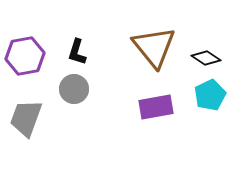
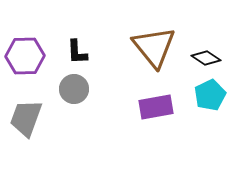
black L-shape: rotated 20 degrees counterclockwise
purple hexagon: rotated 9 degrees clockwise
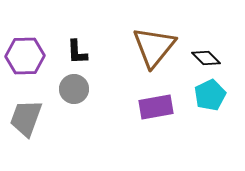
brown triangle: rotated 18 degrees clockwise
black diamond: rotated 12 degrees clockwise
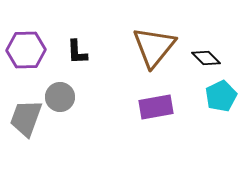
purple hexagon: moved 1 px right, 6 px up
gray circle: moved 14 px left, 8 px down
cyan pentagon: moved 11 px right, 1 px down
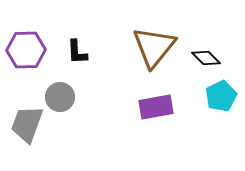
gray trapezoid: moved 1 px right, 6 px down
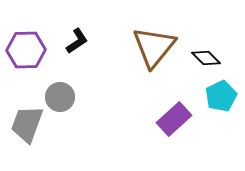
black L-shape: moved 11 px up; rotated 120 degrees counterclockwise
purple rectangle: moved 18 px right, 12 px down; rotated 32 degrees counterclockwise
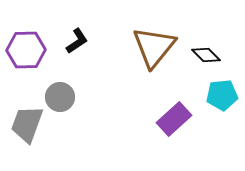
black diamond: moved 3 px up
cyan pentagon: moved 1 px right, 1 px up; rotated 20 degrees clockwise
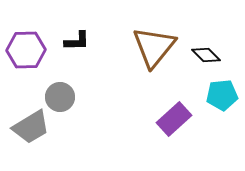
black L-shape: rotated 32 degrees clockwise
gray trapezoid: moved 4 px right, 3 px down; rotated 141 degrees counterclockwise
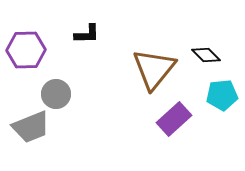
black L-shape: moved 10 px right, 7 px up
brown triangle: moved 22 px down
gray circle: moved 4 px left, 3 px up
gray trapezoid: rotated 9 degrees clockwise
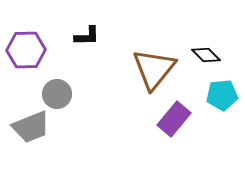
black L-shape: moved 2 px down
gray circle: moved 1 px right
purple rectangle: rotated 8 degrees counterclockwise
